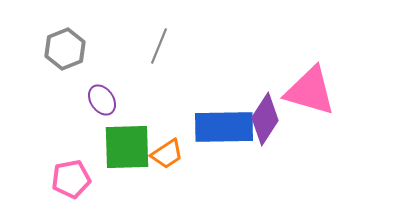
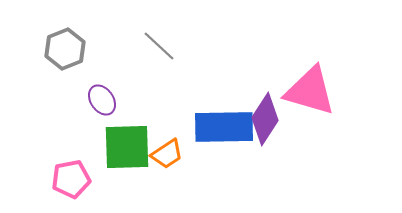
gray line: rotated 69 degrees counterclockwise
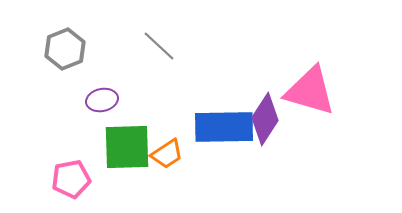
purple ellipse: rotated 68 degrees counterclockwise
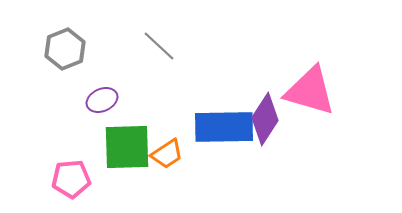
purple ellipse: rotated 12 degrees counterclockwise
pink pentagon: rotated 6 degrees clockwise
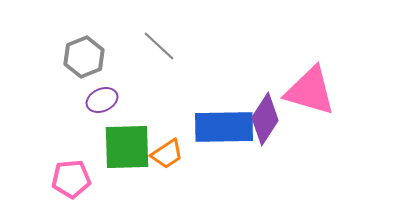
gray hexagon: moved 19 px right, 8 px down
